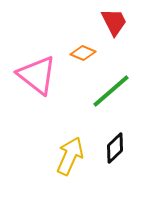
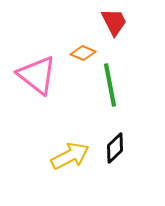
green line: moved 1 px left, 6 px up; rotated 60 degrees counterclockwise
yellow arrow: rotated 39 degrees clockwise
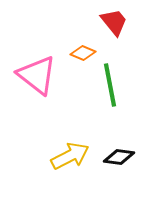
red trapezoid: rotated 12 degrees counterclockwise
black diamond: moved 4 px right, 9 px down; rotated 52 degrees clockwise
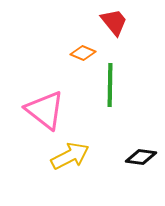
pink triangle: moved 8 px right, 35 px down
green line: rotated 12 degrees clockwise
black diamond: moved 22 px right
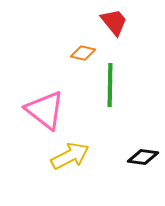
orange diamond: rotated 10 degrees counterclockwise
black diamond: moved 2 px right
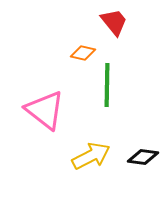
green line: moved 3 px left
yellow arrow: moved 21 px right
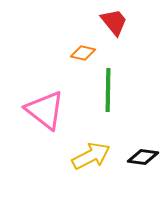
green line: moved 1 px right, 5 px down
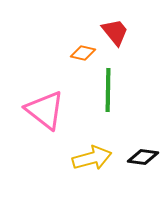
red trapezoid: moved 1 px right, 10 px down
yellow arrow: moved 1 px right, 2 px down; rotated 12 degrees clockwise
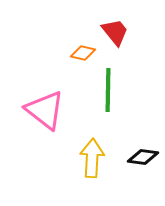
yellow arrow: rotated 72 degrees counterclockwise
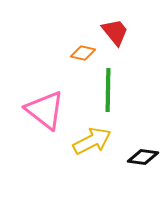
yellow arrow: moved 17 px up; rotated 60 degrees clockwise
